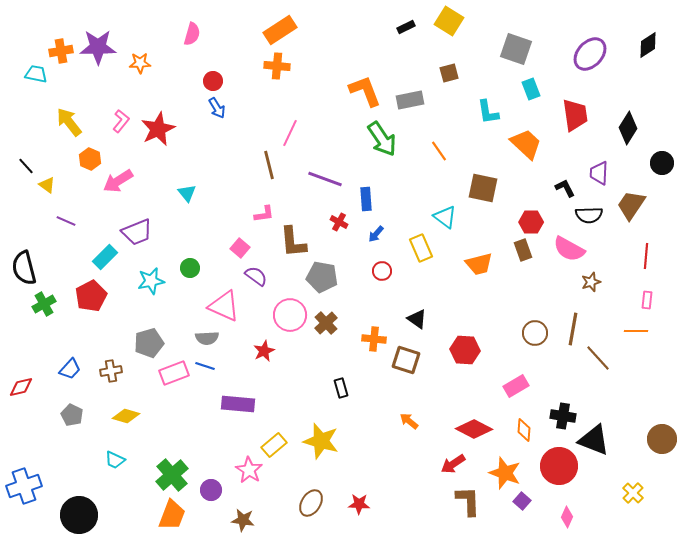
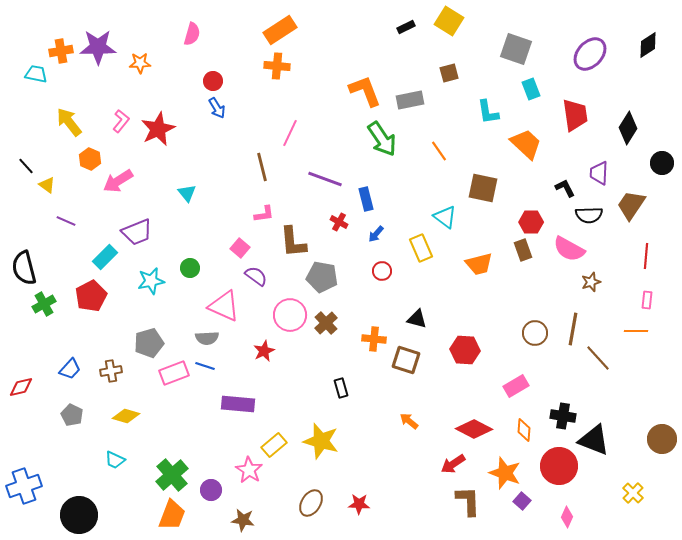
brown line at (269, 165): moved 7 px left, 2 px down
blue rectangle at (366, 199): rotated 10 degrees counterclockwise
black triangle at (417, 319): rotated 20 degrees counterclockwise
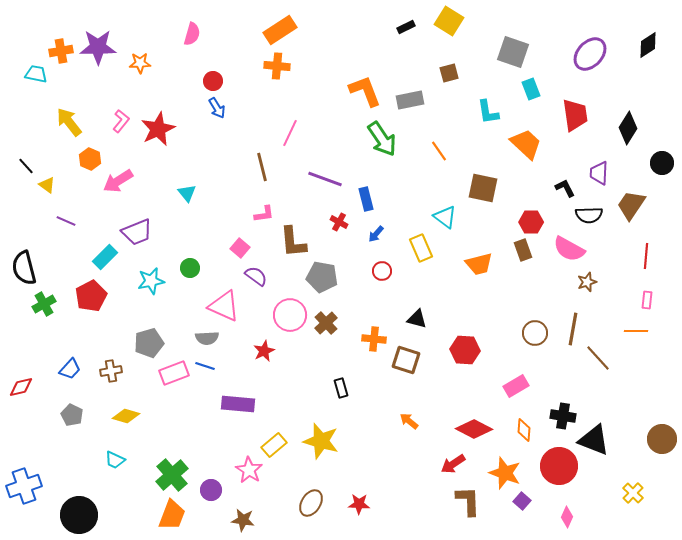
gray square at (516, 49): moved 3 px left, 3 px down
brown star at (591, 282): moved 4 px left
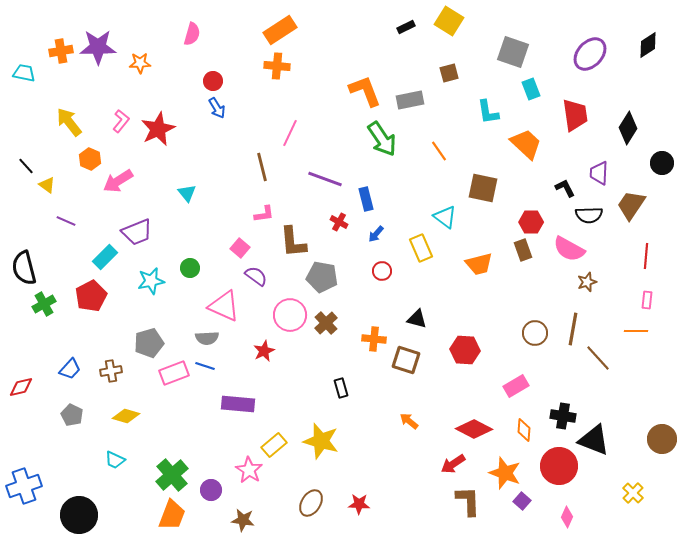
cyan trapezoid at (36, 74): moved 12 px left, 1 px up
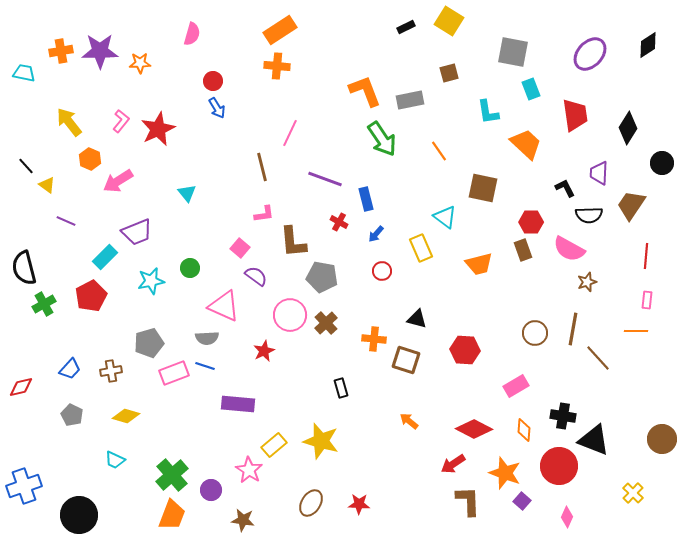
purple star at (98, 47): moved 2 px right, 4 px down
gray square at (513, 52): rotated 8 degrees counterclockwise
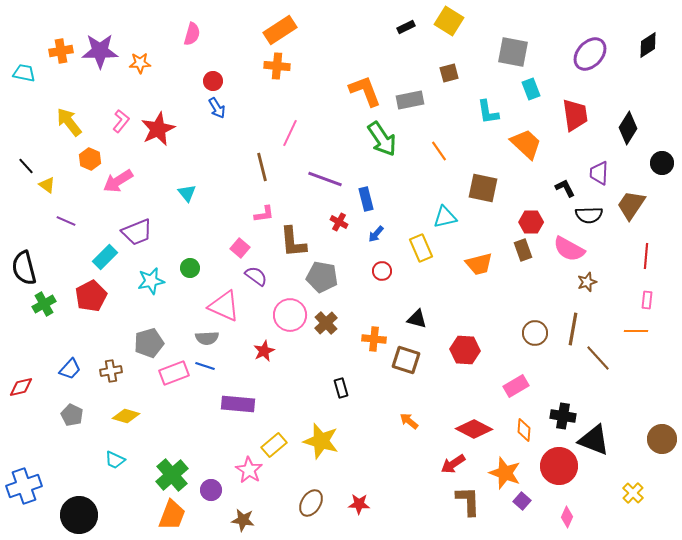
cyan triangle at (445, 217): rotated 50 degrees counterclockwise
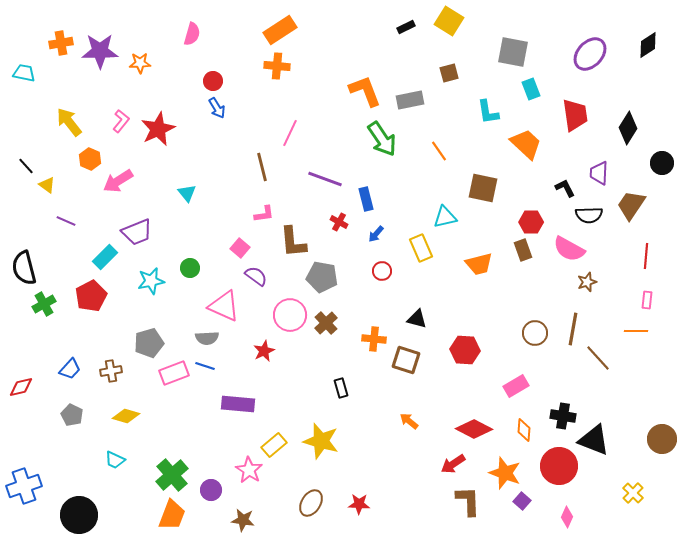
orange cross at (61, 51): moved 8 px up
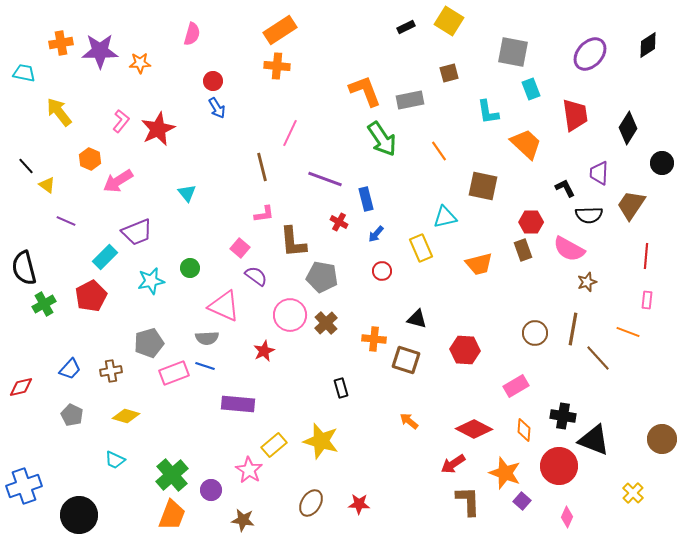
yellow arrow at (69, 122): moved 10 px left, 10 px up
brown square at (483, 188): moved 2 px up
orange line at (636, 331): moved 8 px left, 1 px down; rotated 20 degrees clockwise
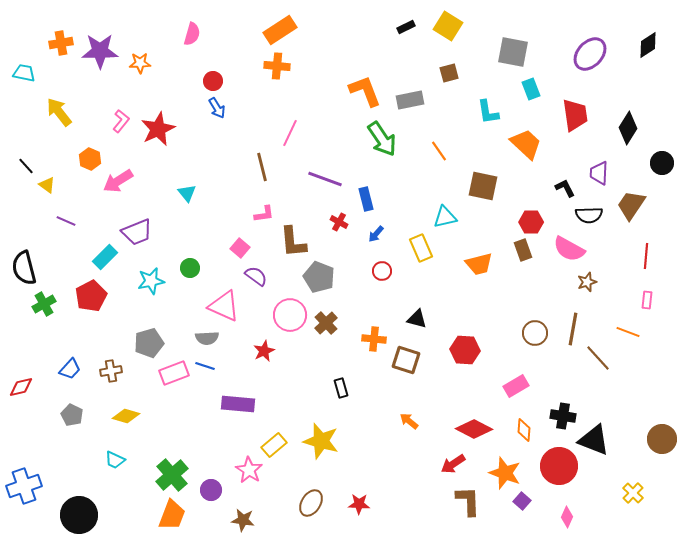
yellow square at (449, 21): moved 1 px left, 5 px down
gray pentagon at (322, 277): moved 3 px left; rotated 12 degrees clockwise
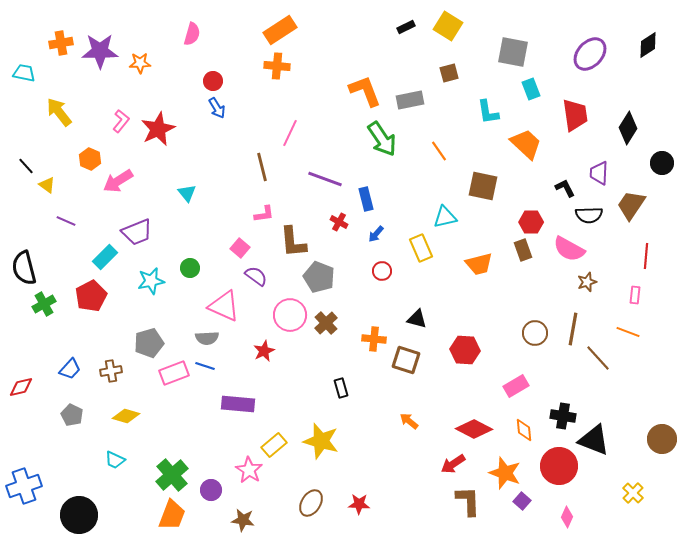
pink rectangle at (647, 300): moved 12 px left, 5 px up
orange diamond at (524, 430): rotated 10 degrees counterclockwise
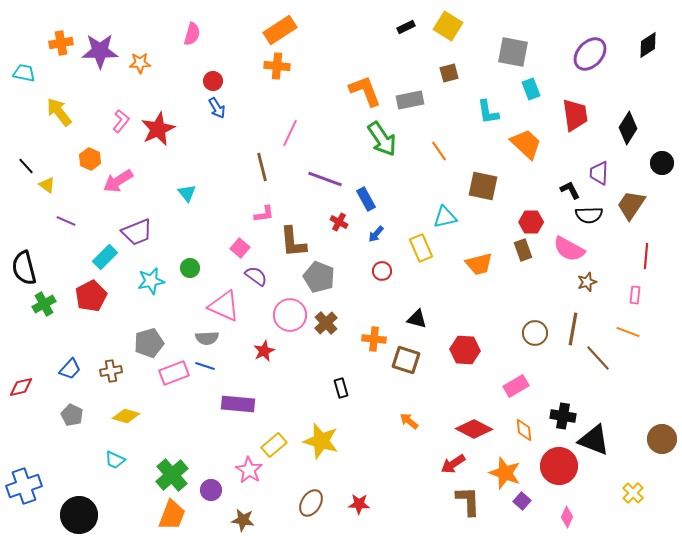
black L-shape at (565, 188): moved 5 px right, 2 px down
blue rectangle at (366, 199): rotated 15 degrees counterclockwise
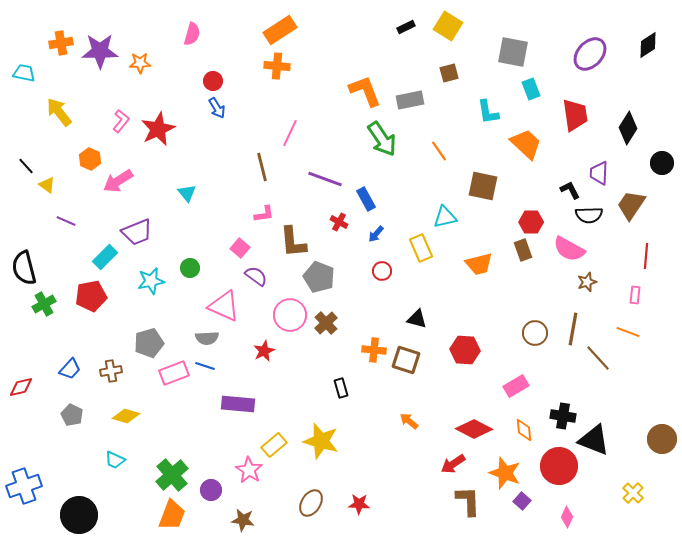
red pentagon at (91, 296): rotated 16 degrees clockwise
orange cross at (374, 339): moved 11 px down
